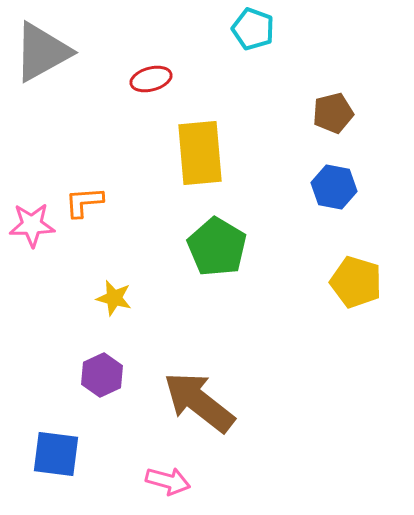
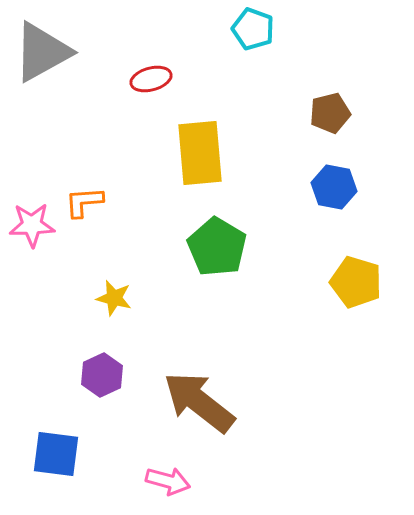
brown pentagon: moved 3 px left
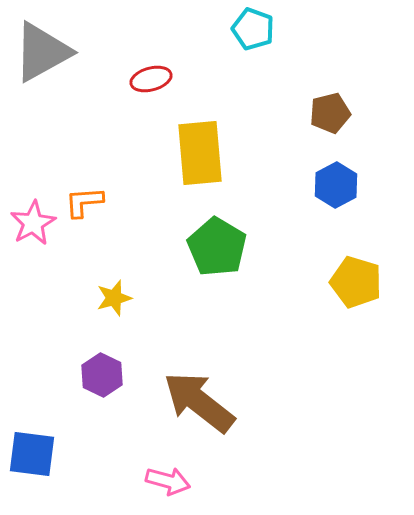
blue hexagon: moved 2 px right, 2 px up; rotated 21 degrees clockwise
pink star: moved 1 px right, 2 px up; rotated 27 degrees counterclockwise
yellow star: rotated 30 degrees counterclockwise
purple hexagon: rotated 9 degrees counterclockwise
blue square: moved 24 px left
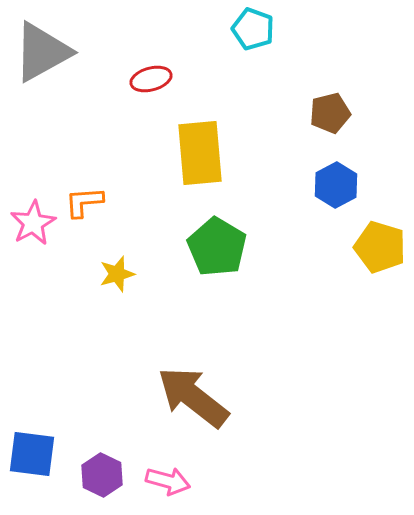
yellow pentagon: moved 24 px right, 35 px up
yellow star: moved 3 px right, 24 px up
purple hexagon: moved 100 px down
brown arrow: moved 6 px left, 5 px up
